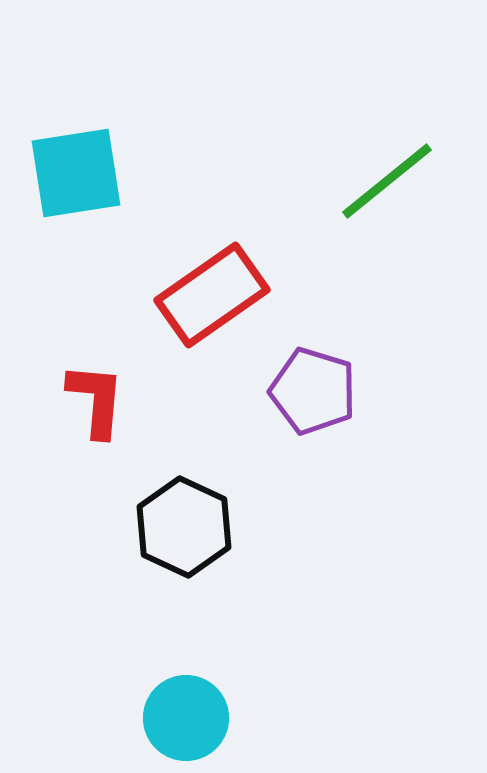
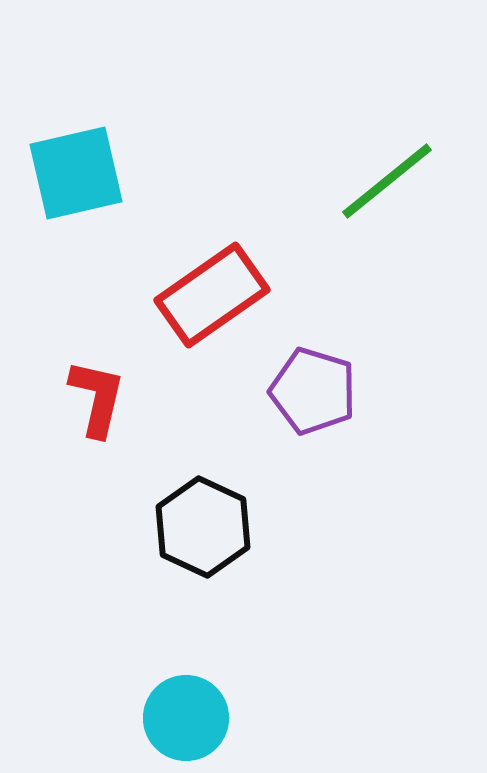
cyan square: rotated 4 degrees counterclockwise
red L-shape: moved 1 px right, 2 px up; rotated 8 degrees clockwise
black hexagon: moved 19 px right
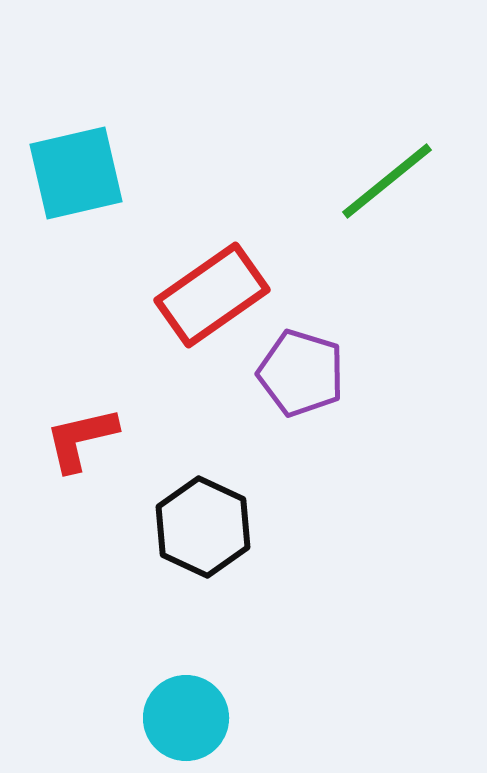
purple pentagon: moved 12 px left, 18 px up
red L-shape: moved 16 px left, 41 px down; rotated 116 degrees counterclockwise
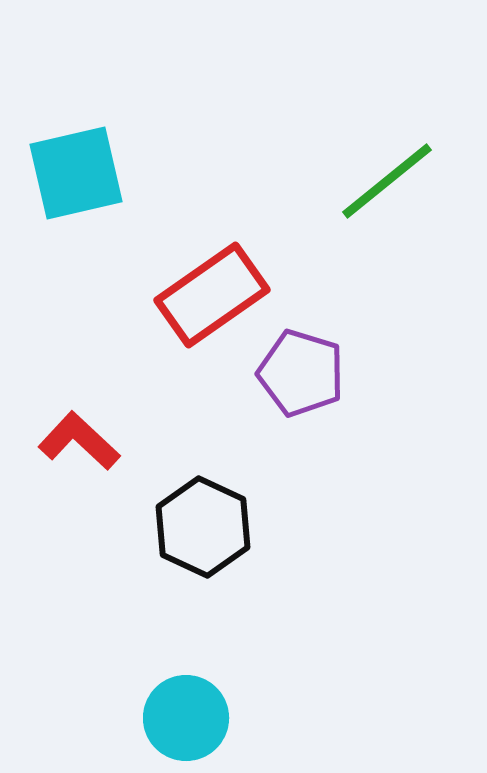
red L-shape: moved 2 px left, 2 px down; rotated 56 degrees clockwise
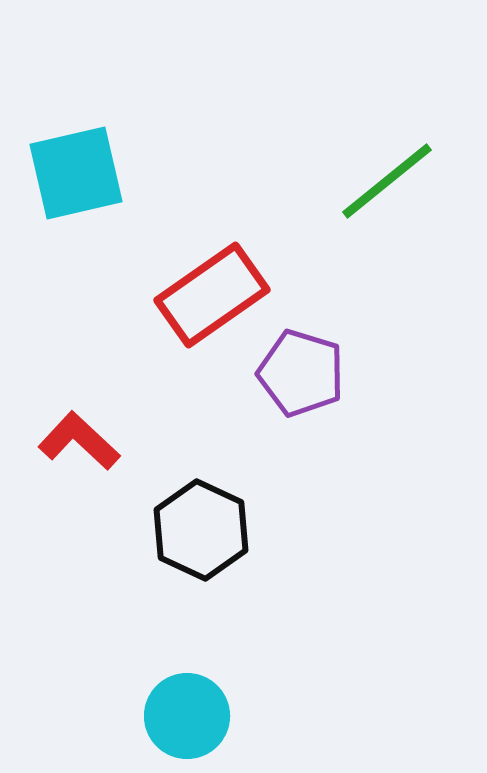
black hexagon: moved 2 px left, 3 px down
cyan circle: moved 1 px right, 2 px up
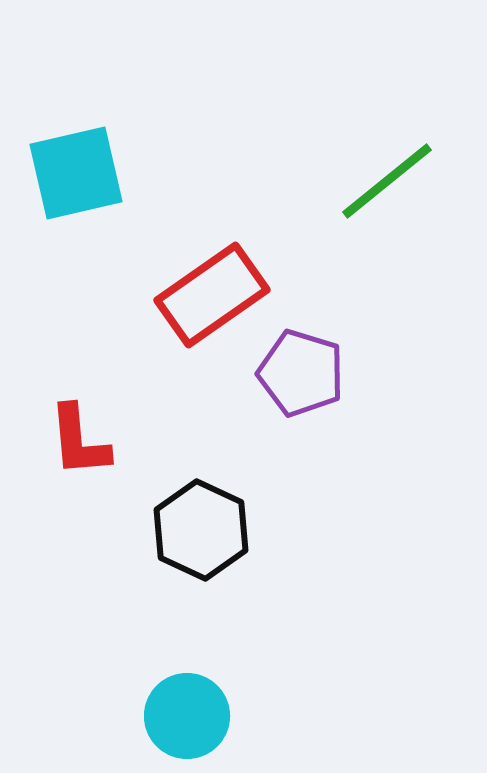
red L-shape: rotated 138 degrees counterclockwise
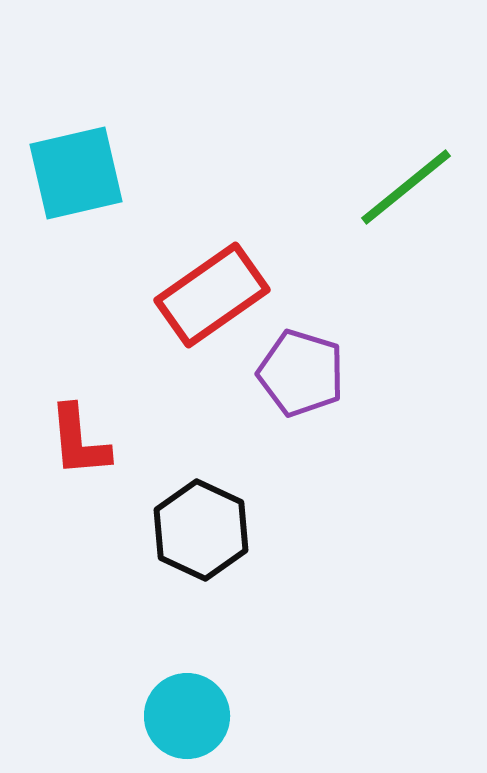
green line: moved 19 px right, 6 px down
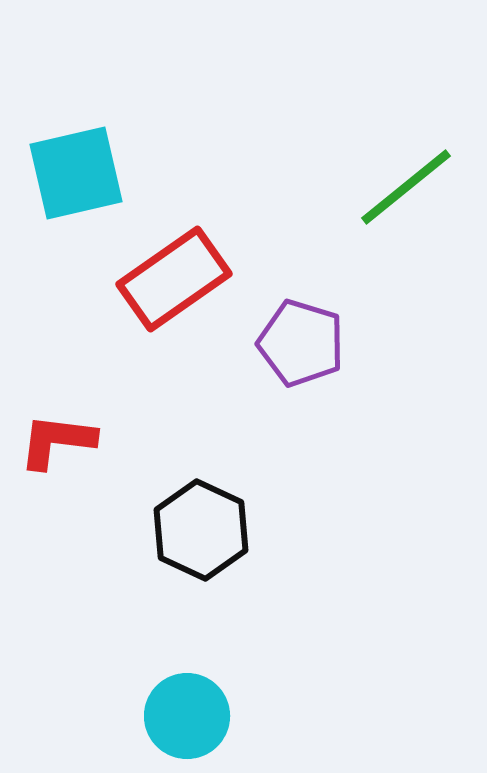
red rectangle: moved 38 px left, 16 px up
purple pentagon: moved 30 px up
red L-shape: moved 22 px left; rotated 102 degrees clockwise
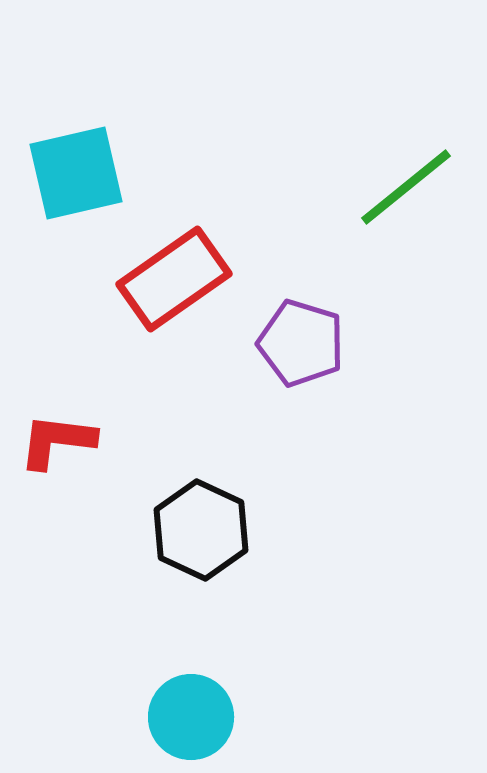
cyan circle: moved 4 px right, 1 px down
